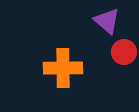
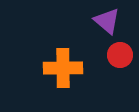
red circle: moved 4 px left, 3 px down
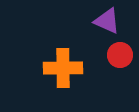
purple triangle: rotated 16 degrees counterclockwise
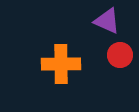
orange cross: moved 2 px left, 4 px up
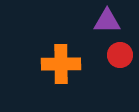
purple triangle: rotated 24 degrees counterclockwise
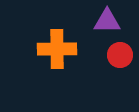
orange cross: moved 4 px left, 15 px up
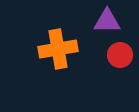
orange cross: moved 1 px right; rotated 9 degrees counterclockwise
